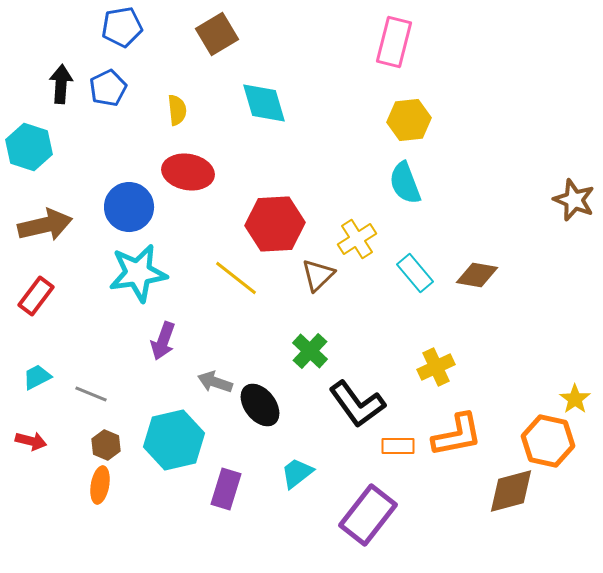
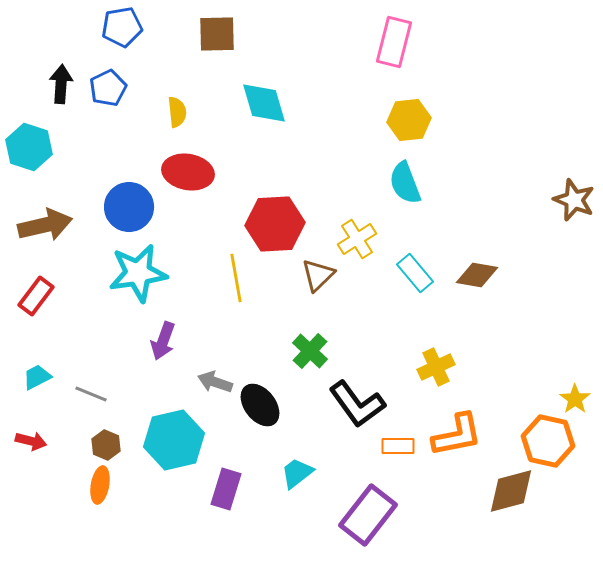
brown square at (217, 34): rotated 30 degrees clockwise
yellow semicircle at (177, 110): moved 2 px down
yellow line at (236, 278): rotated 42 degrees clockwise
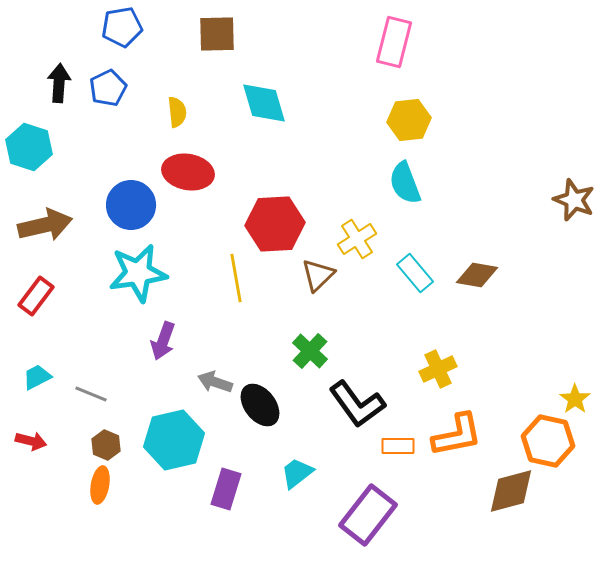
black arrow at (61, 84): moved 2 px left, 1 px up
blue circle at (129, 207): moved 2 px right, 2 px up
yellow cross at (436, 367): moved 2 px right, 2 px down
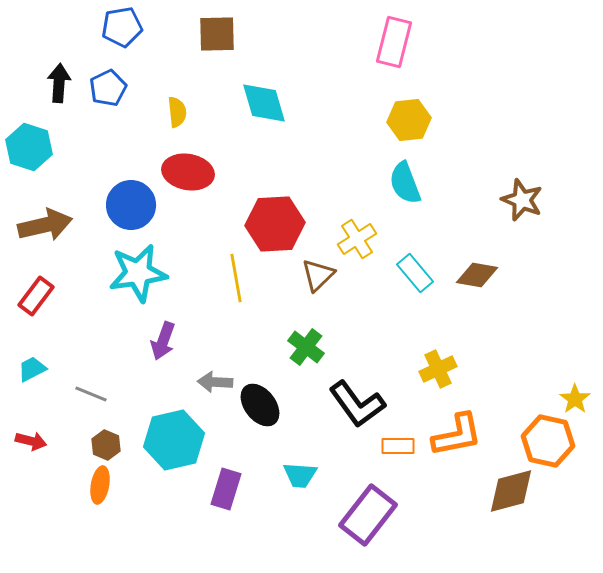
brown star at (574, 200): moved 52 px left
green cross at (310, 351): moved 4 px left, 4 px up; rotated 6 degrees counterclockwise
cyan trapezoid at (37, 377): moved 5 px left, 8 px up
gray arrow at (215, 382): rotated 16 degrees counterclockwise
cyan trapezoid at (297, 473): moved 3 px right, 2 px down; rotated 138 degrees counterclockwise
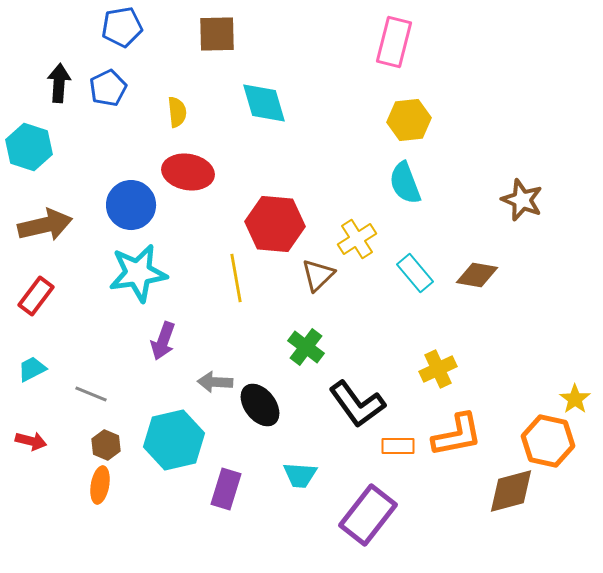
red hexagon at (275, 224): rotated 8 degrees clockwise
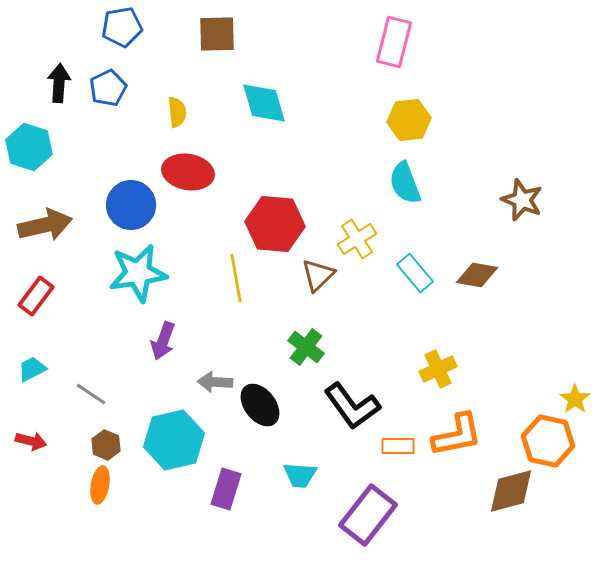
gray line at (91, 394): rotated 12 degrees clockwise
black L-shape at (357, 404): moved 5 px left, 2 px down
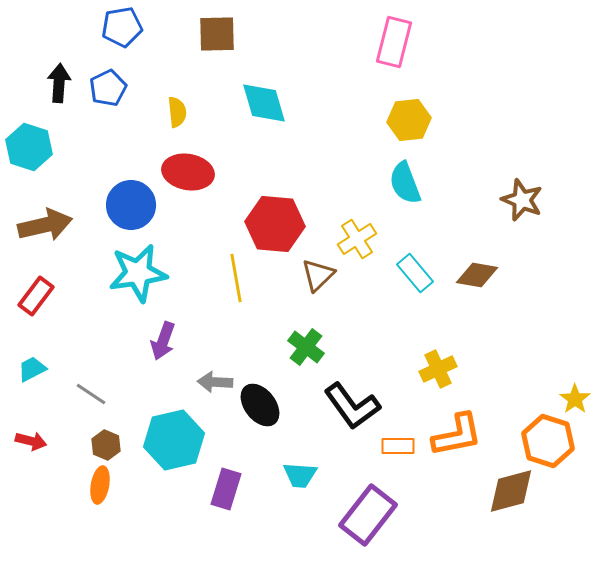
orange hexagon at (548, 441): rotated 6 degrees clockwise
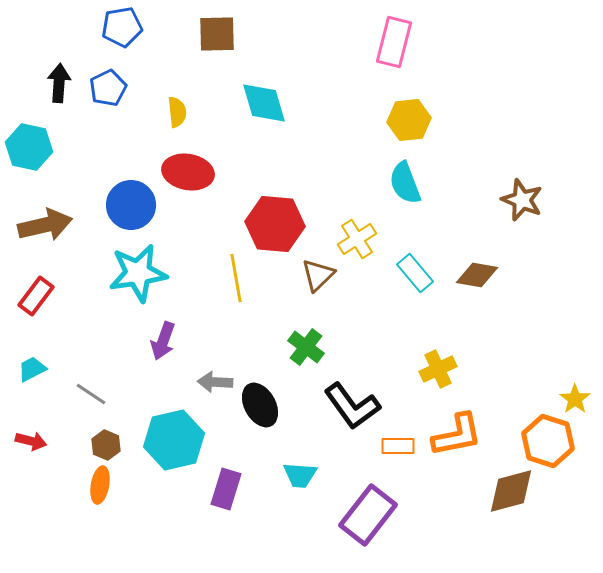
cyan hexagon at (29, 147): rotated 6 degrees counterclockwise
black ellipse at (260, 405): rotated 9 degrees clockwise
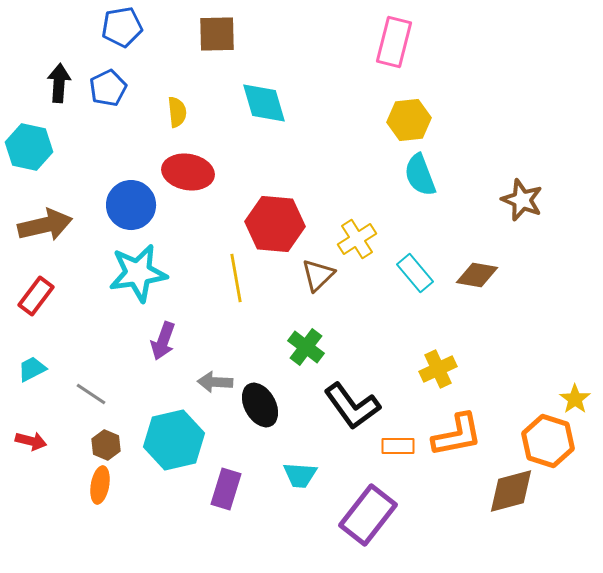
cyan semicircle at (405, 183): moved 15 px right, 8 px up
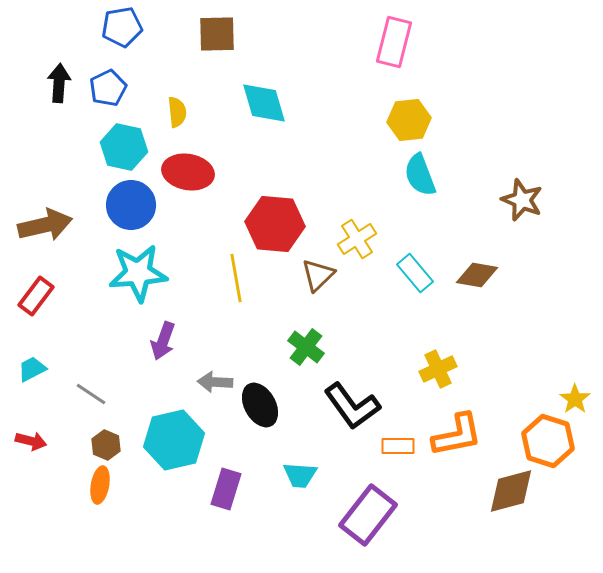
cyan hexagon at (29, 147): moved 95 px right
cyan star at (138, 273): rotated 4 degrees clockwise
